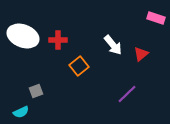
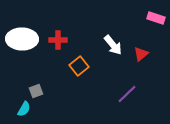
white ellipse: moved 1 px left, 3 px down; rotated 20 degrees counterclockwise
cyan semicircle: moved 3 px right, 3 px up; rotated 35 degrees counterclockwise
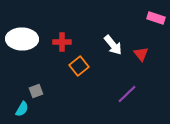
red cross: moved 4 px right, 2 px down
red triangle: rotated 28 degrees counterclockwise
cyan semicircle: moved 2 px left
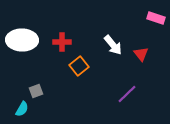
white ellipse: moved 1 px down
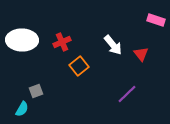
pink rectangle: moved 2 px down
red cross: rotated 24 degrees counterclockwise
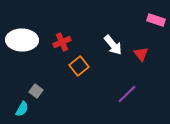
gray square: rotated 32 degrees counterclockwise
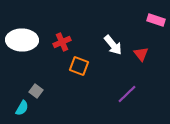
orange square: rotated 30 degrees counterclockwise
cyan semicircle: moved 1 px up
